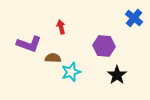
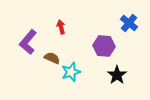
blue cross: moved 5 px left, 5 px down
purple L-shape: moved 1 px left, 2 px up; rotated 110 degrees clockwise
brown semicircle: moved 1 px left; rotated 21 degrees clockwise
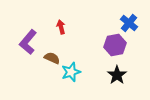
purple hexagon: moved 11 px right, 1 px up; rotated 15 degrees counterclockwise
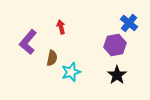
brown semicircle: rotated 77 degrees clockwise
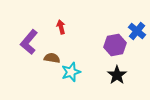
blue cross: moved 8 px right, 8 px down
purple L-shape: moved 1 px right
brown semicircle: rotated 91 degrees counterclockwise
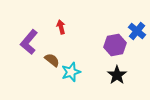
brown semicircle: moved 2 px down; rotated 28 degrees clockwise
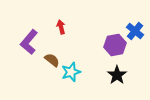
blue cross: moved 2 px left
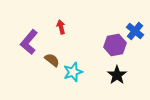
cyan star: moved 2 px right
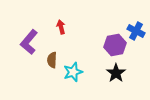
blue cross: moved 1 px right; rotated 12 degrees counterclockwise
brown semicircle: rotated 126 degrees counterclockwise
black star: moved 1 px left, 2 px up
